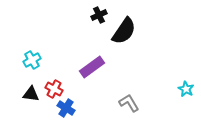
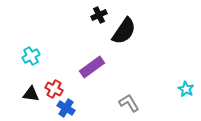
cyan cross: moved 1 px left, 4 px up
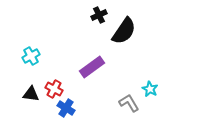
cyan star: moved 36 px left
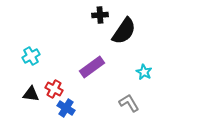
black cross: moved 1 px right; rotated 21 degrees clockwise
cyan star: moved 6 px left, 17 px up
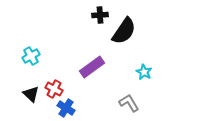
black triangle: rotated 36 degrees clockwise
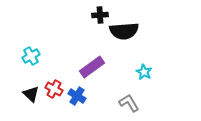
black semicircle: rotated 52 degrees clockwise
blue cross: moved 11 px right, 12 px up
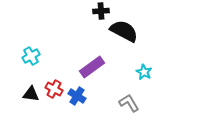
black cross: moved 1 px right, 4 px up
black semicircle: rotated 148 degrees counterclockwise
black triangle: rotated 36 degrees counterclockwise
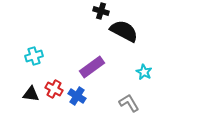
black cross: rotated 21 degrees clockwise
cyan cross: moved 3 px right; rotated 12 degrees clockwise
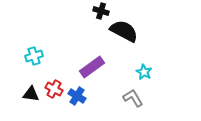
gray L-shape: moved 4 px right, 5 px up
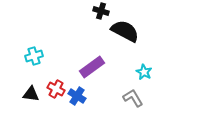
black semicircle: moved 1 px right
red cross: moved 2 px right
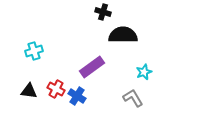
black cross: moved 2 px right, 1 px down
black semicircle: moved 2 px left, 4 px down; rotated 28 degrees counterclockwise
cyan cross: moved 5 px up
cyan star: rotated 21 degrees clockwise
black triangle: moved 2 px left, 3 px up
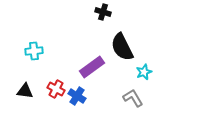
black semicircle: moved 1 px left, 12 px down; rotated 116 degrees counterclockwise
cyan cross: rotated 12 degrees clockwise
black triangle: moved 4 px left
